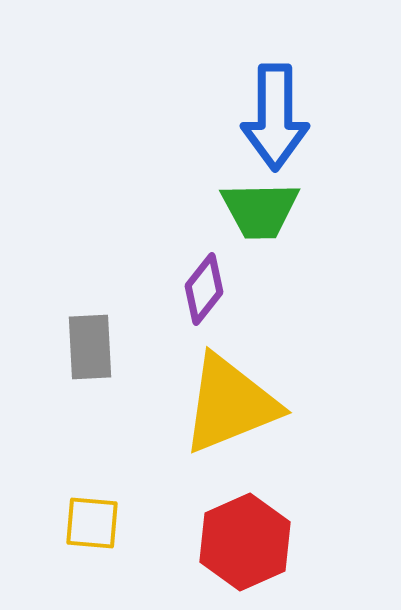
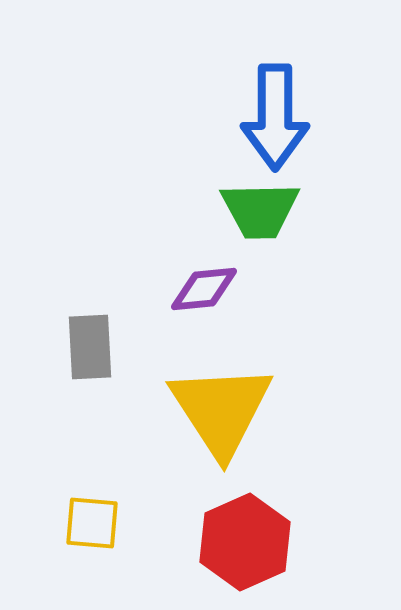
purple diamond: rotated 46 degrees clockwise
yellow triangle: moved 9 px left, 6 px down; rotated 41 degrees counterclockwise
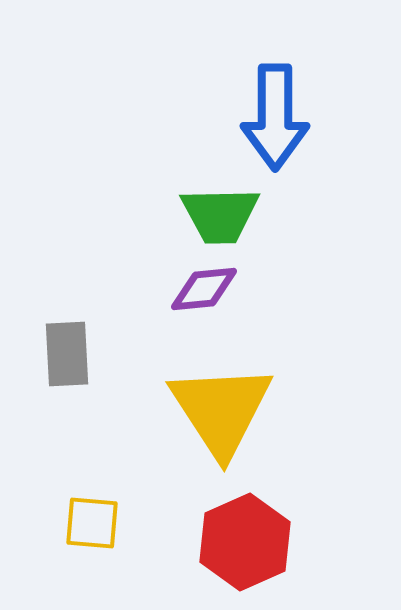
green trapezoid: moved 40 px left, 5 px down
gray rectangle: moved 23 px left, 7 px down
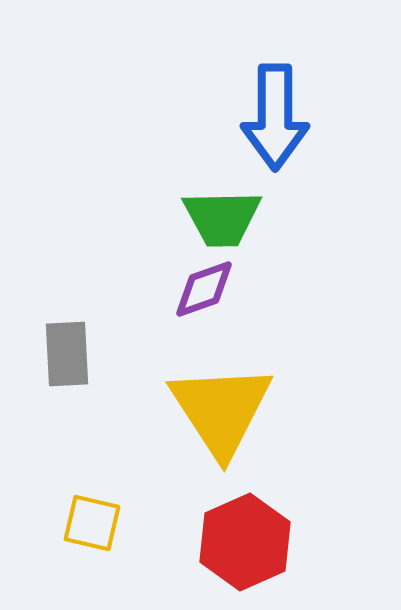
green trapezoid: moved 2 px right, 3 px down
purple diamond: rotated 14 degrees counterclockwise
yellow square: rotated 8 degrees clockwise
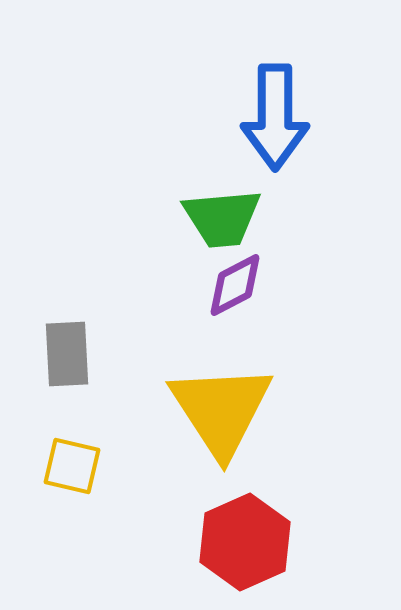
green trapezoid: rotated 4 degrees counterclockwise
purple diamond: moved 31 px right, 4 px up; rotated 8 degrees counterclockwise
yellow square: moved 20 px left, 57 px up
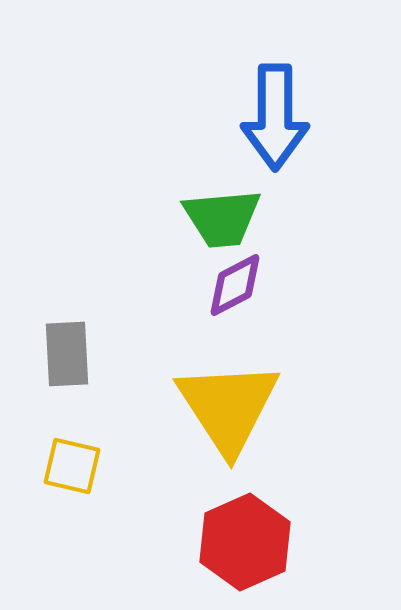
yellow triangle: moved 7 px right, 3 px up
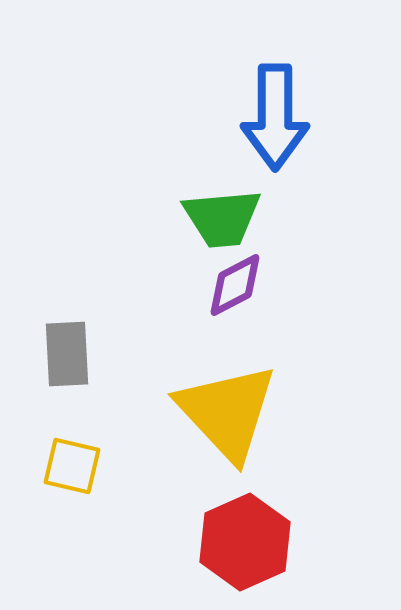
yellow triangle: moved 1 px left, 5 px down; rotated 10 degrees counterclockwise
